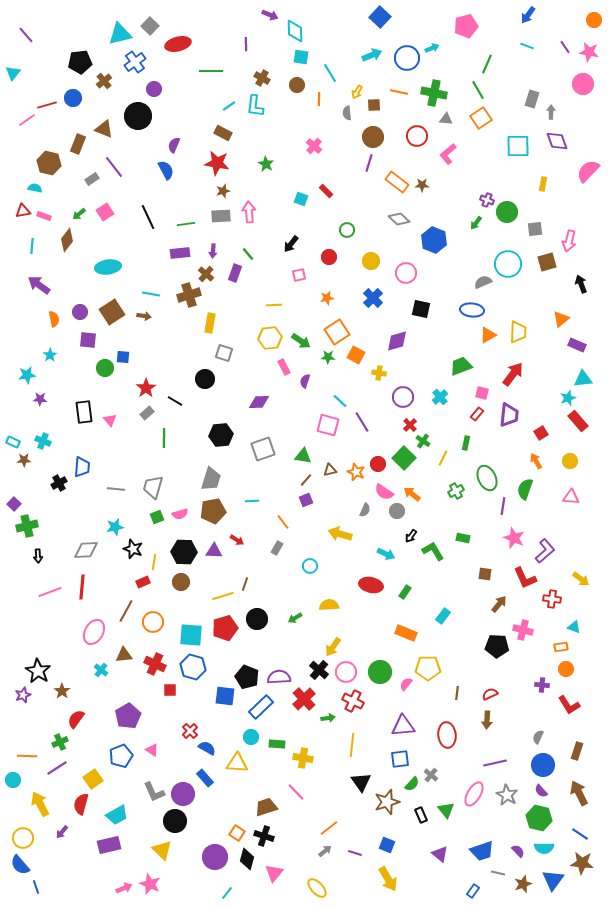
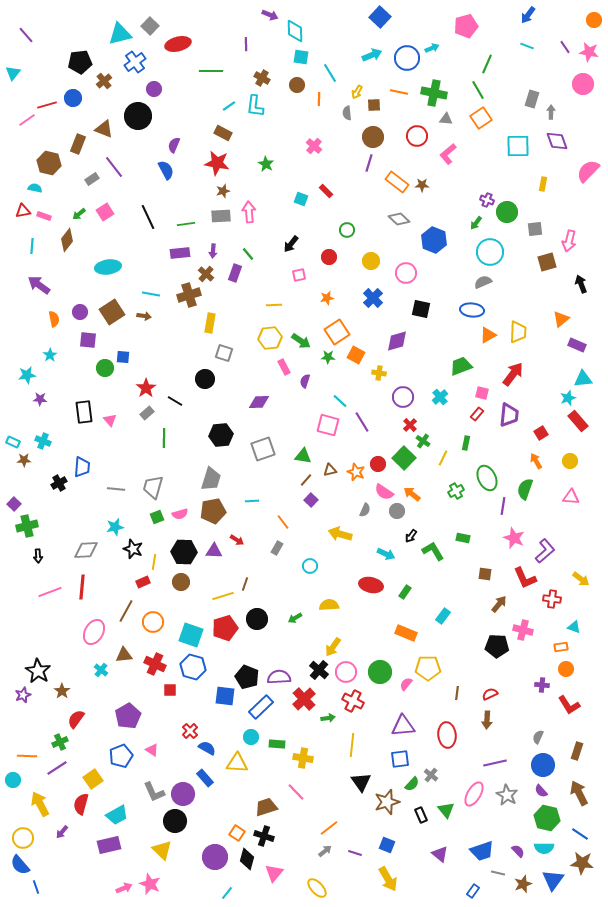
cyan circle at (508, 264): moved 18 px left, 12 px up
purple square at (306, 500): moved 5 px right; rotated 24 degrees counterclockwise
cyan square at (191, 635): rotated 15 degrees clockwise
green hexagon at (539, 818): moved 8 px right
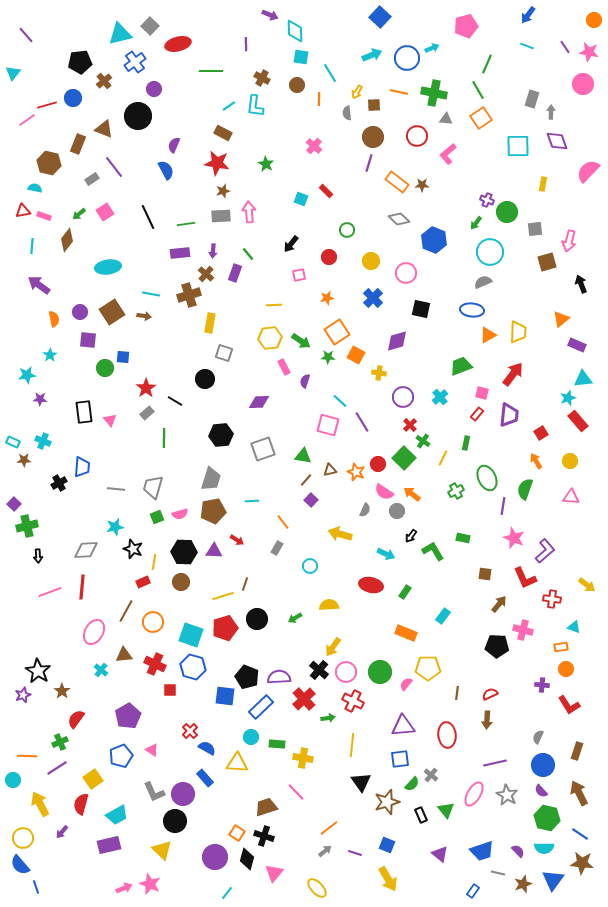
yellow arrow at (581, 579): moved 6 px right, 6 px down
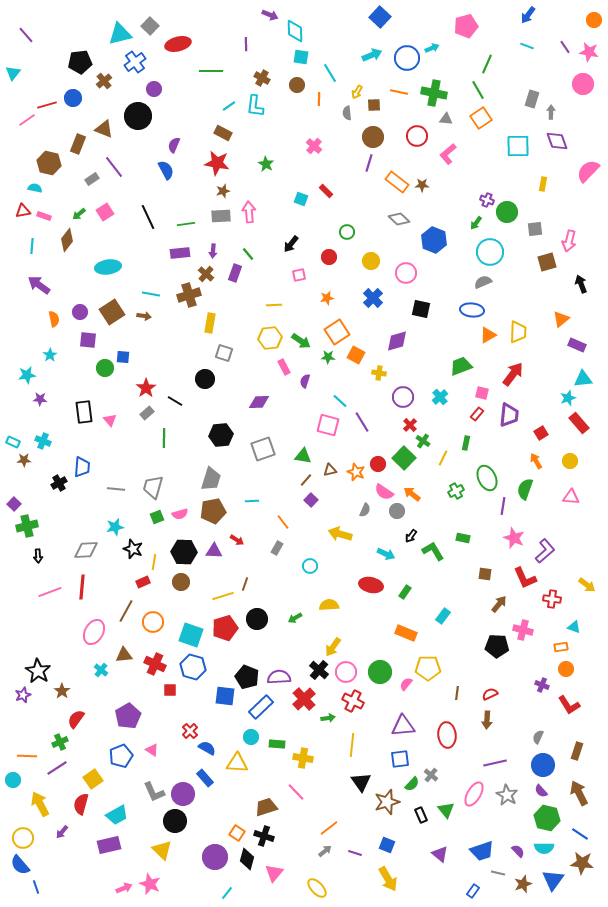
green circle at (347, 230): moved 2 px down
red rectangle at (578, 421): moved 1 px right, 2 px down
purple cross at (542, 685): rotated 16 degrees clockwise
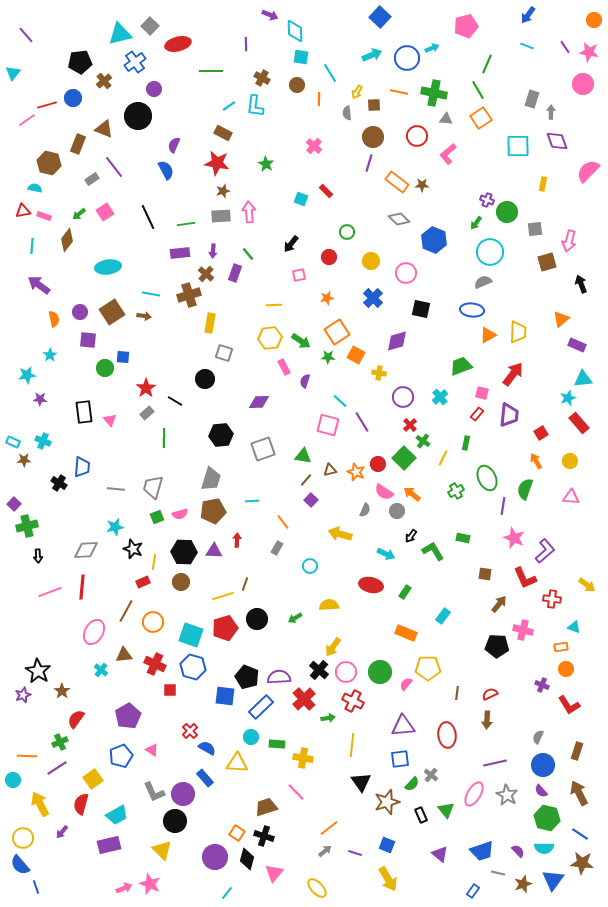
black cross at (59, 483): rotated 28 degrees counterclockwise
red arrow at (237, 540): rotated 120 degrees counterclockwise
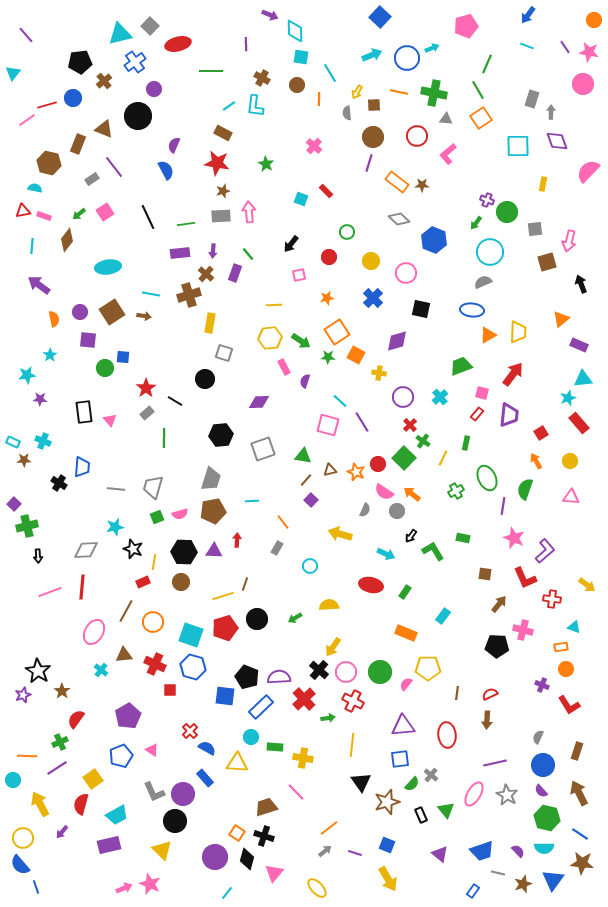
purple rectangle at (577, 345): moved 2 px right
green rectangle at (277, 744): moved 2 px left, 3 px down
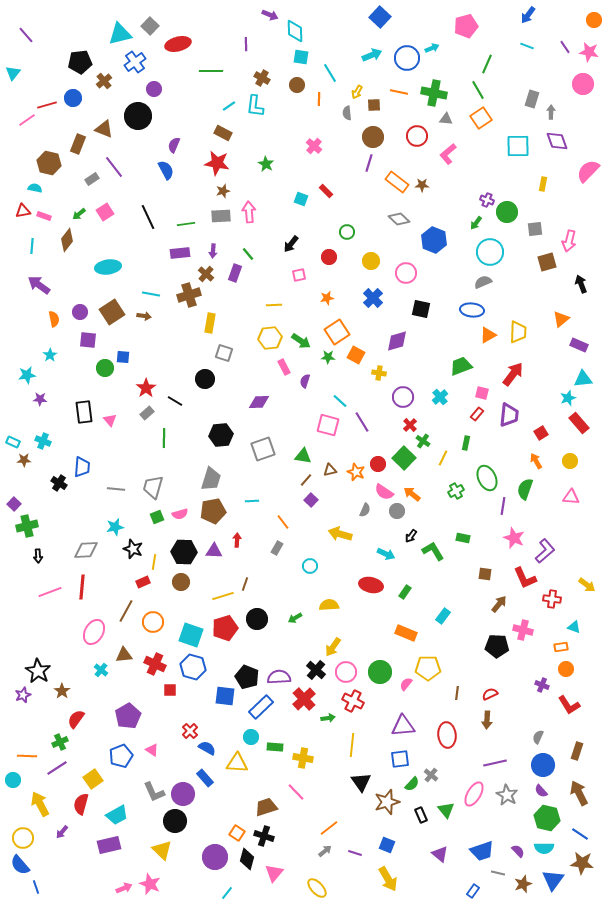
black cross at (319, 670): moved 3 px left
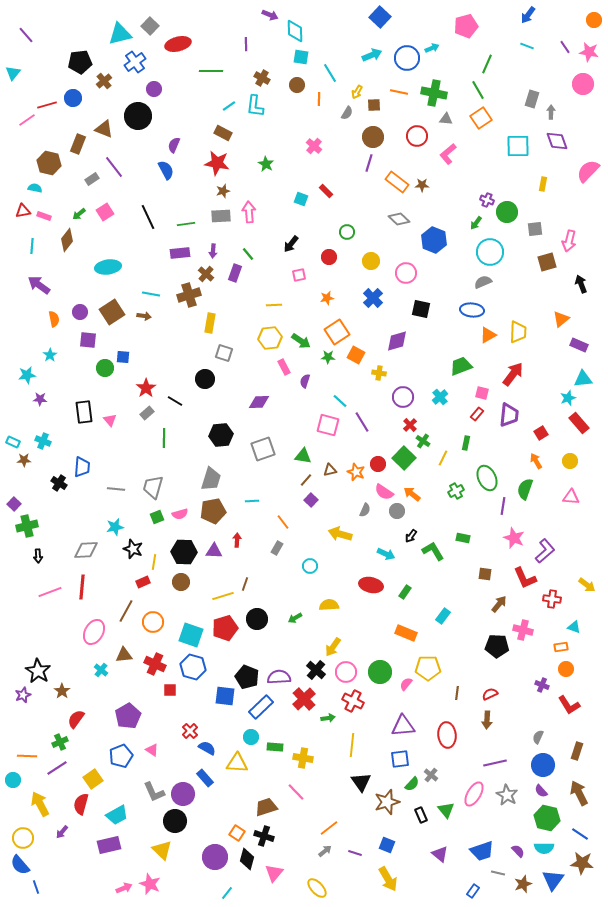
gray semicircle at (347, 113): rotated 144 degrees counterclockwise
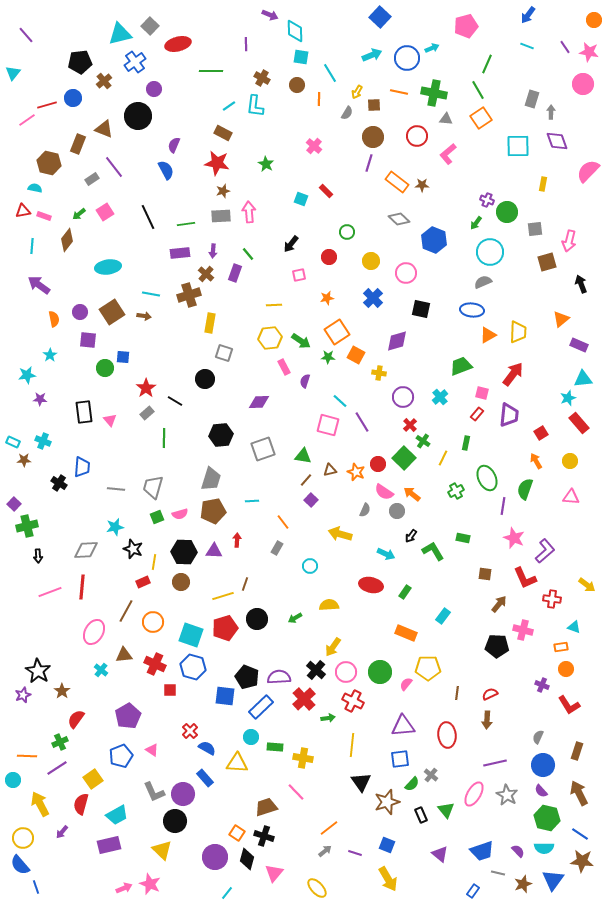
brown star at (582, 863): moved 2 px up
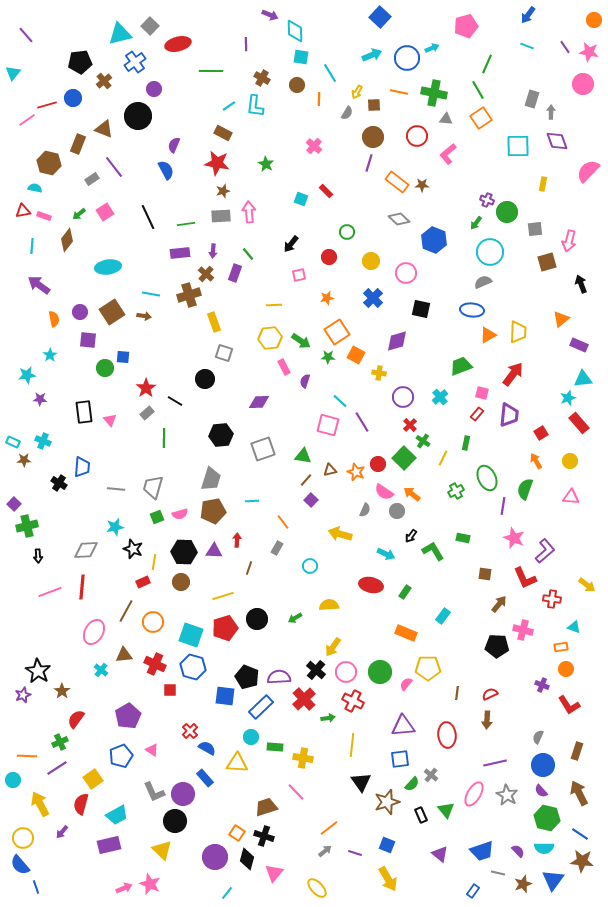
yellow rectangle at (210, 323): moved 4 px right, 1 px up; rotated 30 degrees counterclockwise
brown line at (245, 584): moved 4 px right, 16 px up
